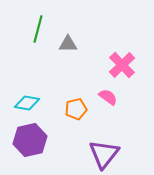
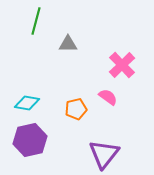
green line: moved 2 px left, 8 px up
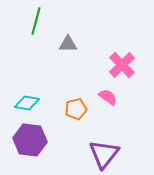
purple hexagon: rotated 20 degrees clockwise
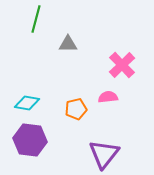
green line: moved 2 px up
pink semicircle: rotated 42 degrees counterclockwise
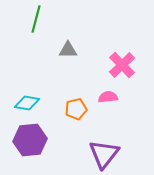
gray triangle: moved 6 px down
purple hexagon: rotated 12 degrees counterclockwise
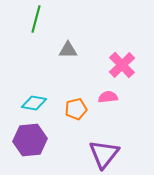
cyan diamond: moved 7 px right
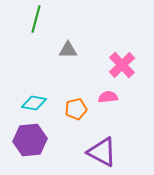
purple triangle: moved 2 px left, 2 px up; rotated 40 degrees counterclockwise
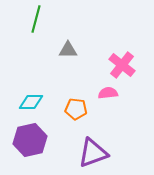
pink cross: rotated 8 degrees counterclockwise
pink semicircle: moved 4 px up
cyan diamond: moved 3 px left, 1 px up; rotated 10 degrees counterclockwise
orange pentagon: rotated 20 degrees clockwise
purple hexagon: rotated 8 degrees counterclockwise
purple triangle: moved 9 px left, 1 px down; rotated 48 degrees counterclockwise
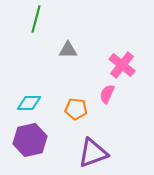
pink semicircle: moved 1 px left, 1 px down; rotated 60 degrees counterclockwise
cyan diamond: moved 2 px left, 1 px down
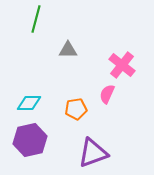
orange pentagon: rotated 15 degrees counterclockwise
